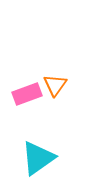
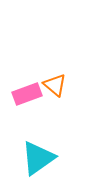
orange triangle: rotated 25 degrees counterclockwise
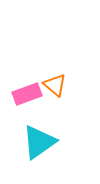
cyan triangle: moved 1 px right, 16 px up
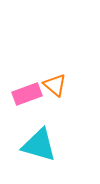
cyan triangle: moved 3 px down; rotated 51 degrees clockwise
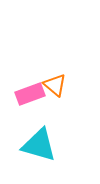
pink rectangle: moved 3 px right
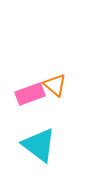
cyan triangle: rotated 21 degrees clockwise
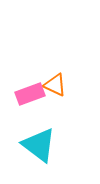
orange triangle: rotated 15 degrees counterclockwise
